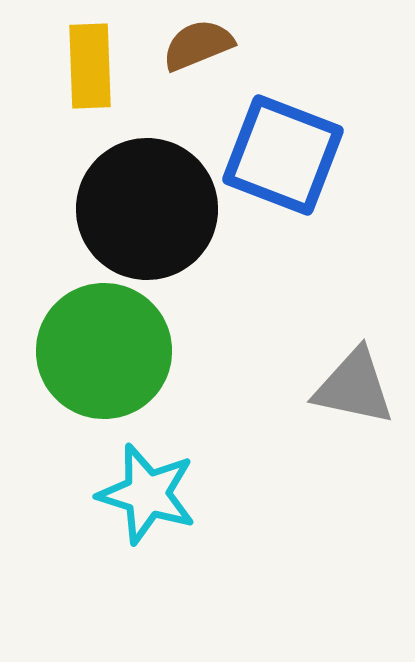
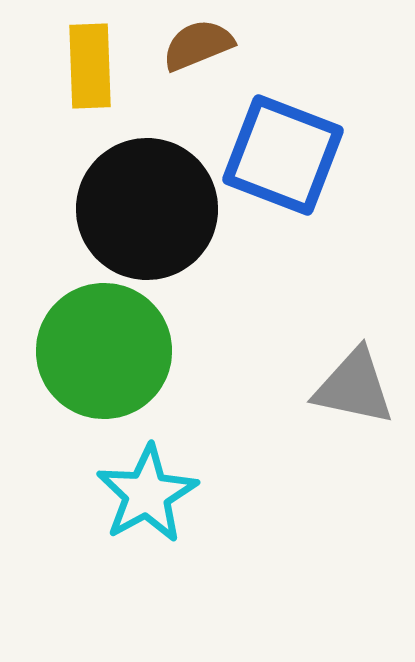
cyan star: rotated 26 degrees clockwise
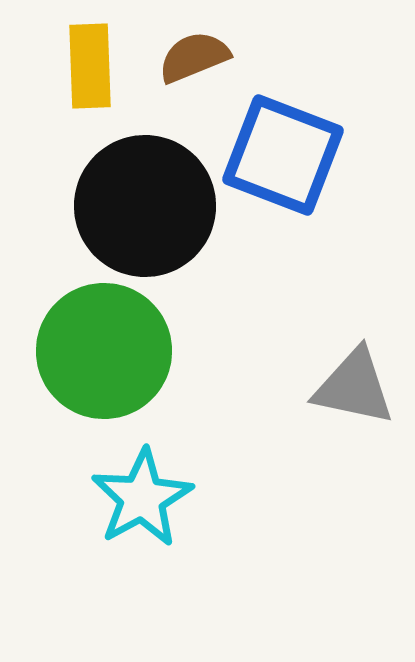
brown semicircle: moved 4 px left, 12 px down
black circle: moved 2 px left, 3 px up
cyan star: moved 5 px left, 4 px down
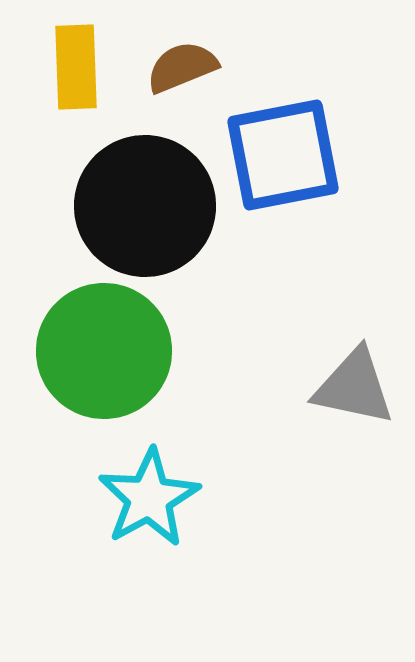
brown semicircle: moved 12 px left, 10 px down
yellow rectangle: moved 14 px left, 1 px down
blue square: rotated 32 degrees counterclockwise
cyan star: moved 7 px right
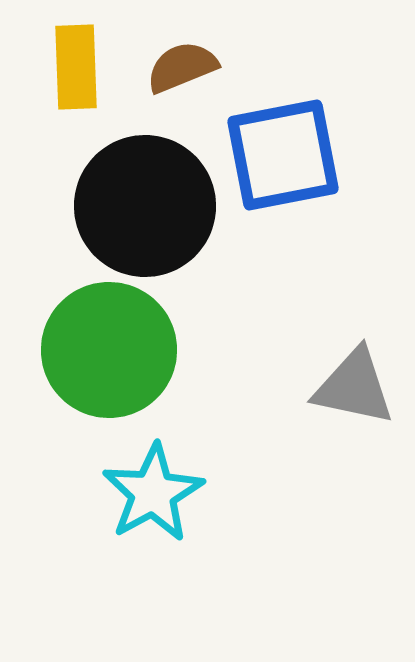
green circle: moved 5 px right, 1 px up
cyan star: moved 4 px right, 5 px up
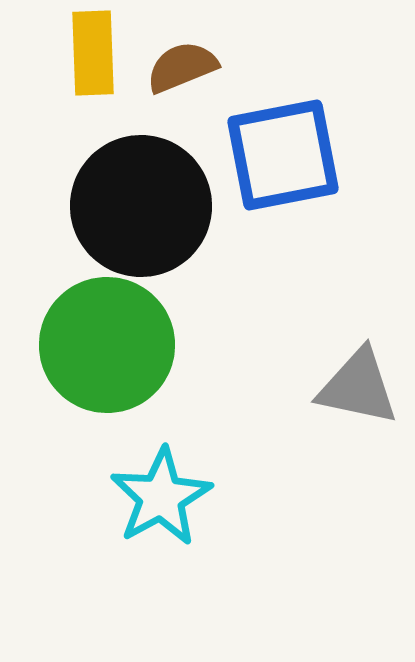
yellow rectangle: moved 17 px right, 14 px up
black circle: moved 4 px left
green circle: moved 2 px left, 5 px up
gray triangle: moved 4 px right
cyan star: moved 8 px right, 4 px down
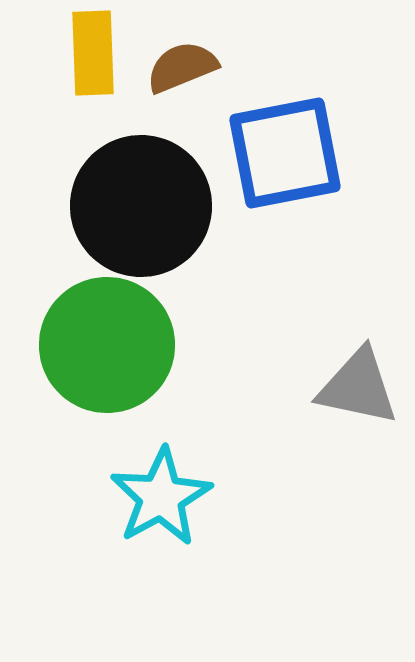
blue square: moved 2 px right, 2 px up
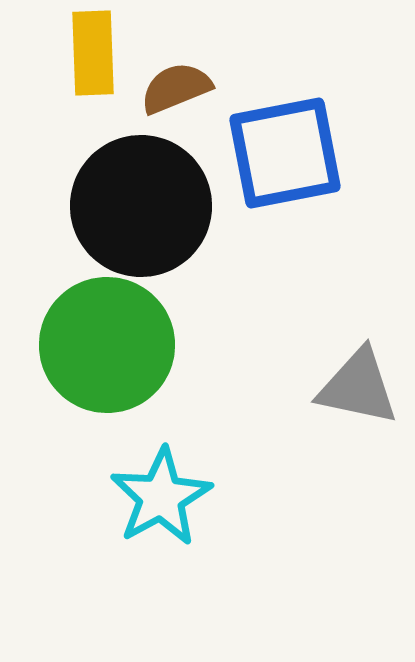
brown semicircle: moved 6 px left, 21 px down
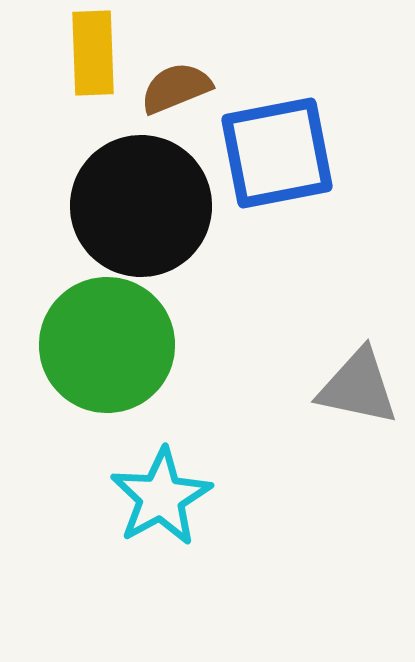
blue square: moved 8 px left
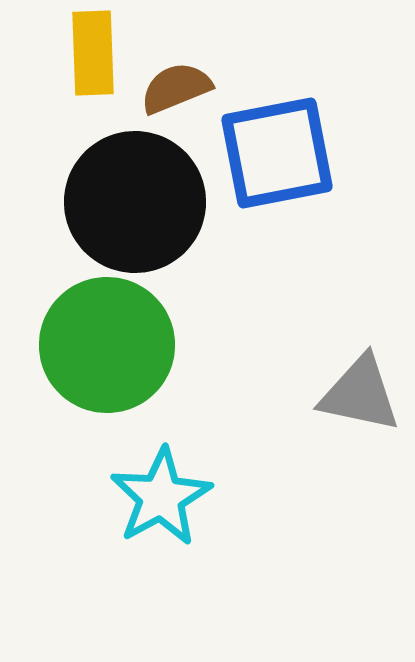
black circle: moved 6 px left, 4 px up
gray triangle: moved 2 px right, 7 px down
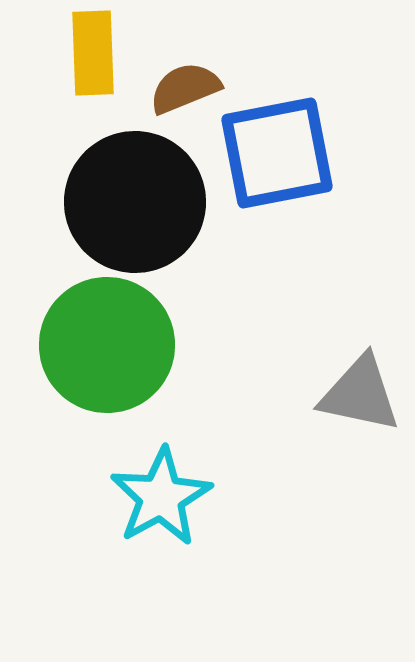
brown semicircle: moved 9 px right
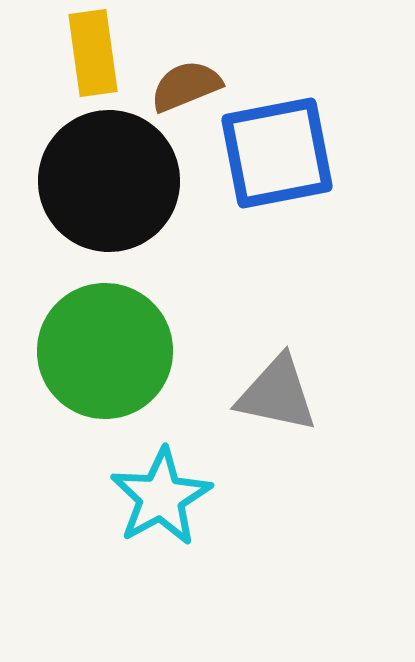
yellow rectangle: rotated 6 degrees counterclockwise
brown semicircle: moved 1 px right, 2 px up
black circle: moved 26 px left, 21 px up
green circle: moved 2 px left, 6 px down
gray triangle: moved 83 px left
